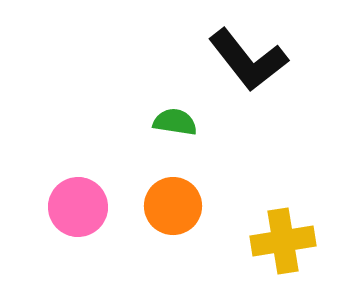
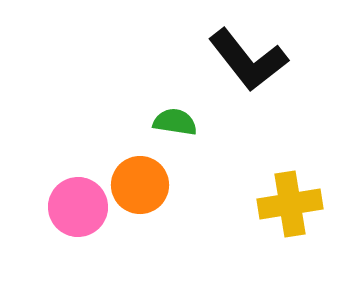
orange circle: moved 33 px left, 21 px up
yellow cross: moved 7 px right, 37 px up
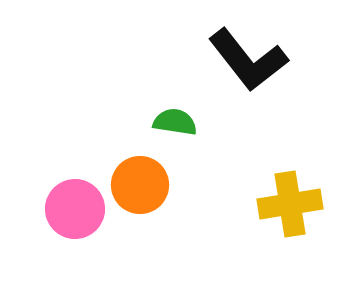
pink circle: moved 3 px left, 2 px down
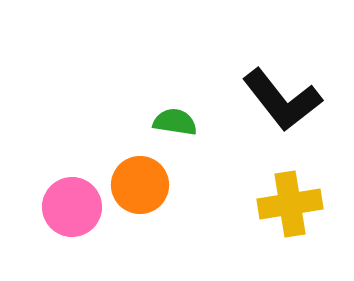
black L-shape: moved 34 px right, 40 px down
pink circle: moved 3 px left, 2 px up
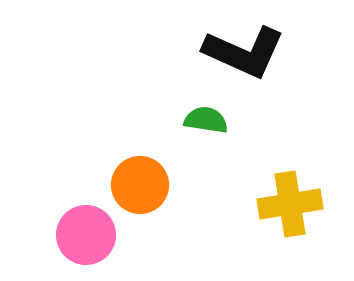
black L-shape: moved 38 px left, 48 px up; rotated 28 degrees counterclockwise
green semicircle: moved 31 px right, 2 px up
pink circle: moved 14 px right, 28 px down
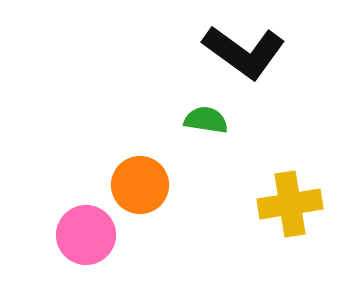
black L-shape: rotated 12 degrees clockwise
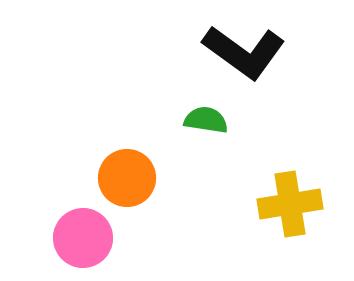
orange circle: moved 13 px left, 7 px up
pink circle: moved 3 px left, 3 px down
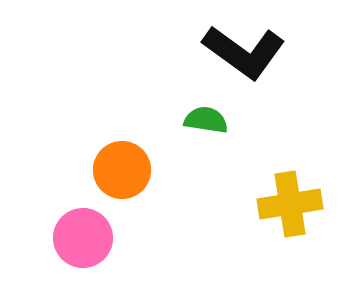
orange circle: moved 5 px left, 8 px up
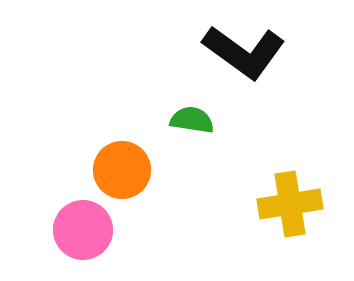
green semicircle: moved 14 px left
pink circle: moved 8 px up
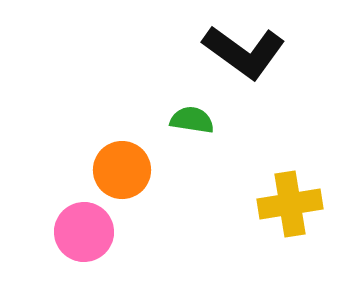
pink circle: moved 1 px right, 2 px down
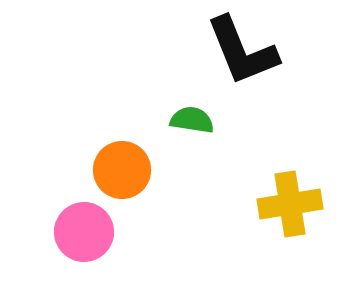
black L-shape: moved 2 px left, 1 px up; rotated 32 degrees clockwise
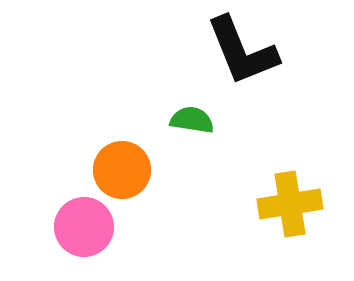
pink circle: moved 5 px up
